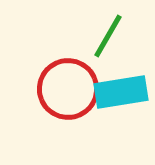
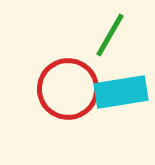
green line: moved 2 px right, 1 px up
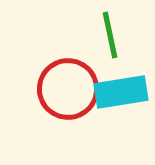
green line: rotated 42 degrees counterclockwise
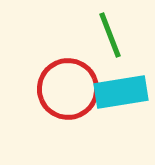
green line: rotated 9 degrees counterclockwise
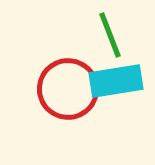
cyan rectangle: moved 5 px left, 11 px up
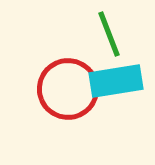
green line: moved 1 px left, 1 px up
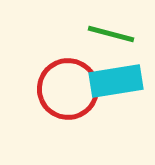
green line: moved 2 px right; rotated 54 degrees counterclockwise
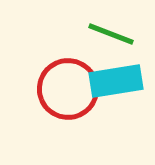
green line: rotated 6 degrees clockwise
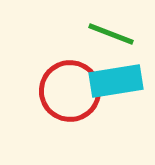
red circle: moved 2 px right, 2 px down
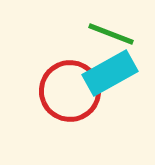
cyan rectangle: moved 6 px left, 8 px up; rotated 20 degrees counterclockwise
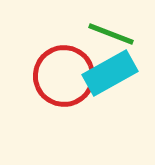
red circle: moved 6 px left, 15 px up
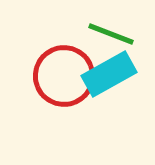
cyan rectangle: moved 1 px left, 1 px down
